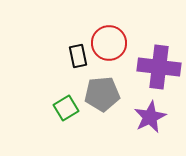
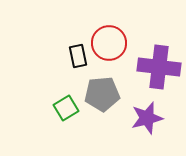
purple star: moved 3 px left, 1 px down; rotated 12 degrees clockwise
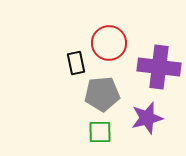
black rectangle: moved 2 px left, 7 px down
green square: moved 34 px right, 24 px down; rotated 30 degrees clockwise
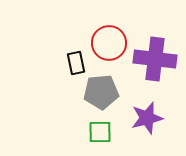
purple cross: moved 4 px left, 8 px up
gray pentagon: moved 1 px left, 2 px up
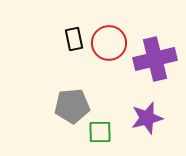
purple cross: rotated 21 degrees counterclockwise
black rectangle: moved 2 px left, 24 px up
gray pentagon: moved 29 px left, 14 px down
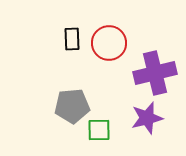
black rectangle: moved 2 px left; rotated 10 degrees clockwise
purple cross: moved 14 px down
green square: moved 1 px left, 2 px up
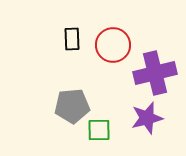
red circle: moved 4 px right, 2 px down
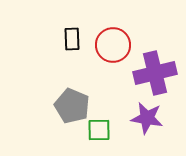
gray pentagon: rotated 28 degrees clockwise
purple star: rotated 24 degrees clockwise
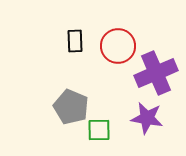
black rectangle: moved 3 px right, 2 px down
red circle: moved 5 px right, 1 px down
purple cross: moved 1 px right; rotated 9 degrees counterclockwise
gray pentagon: moved 1 px left, 1 px down
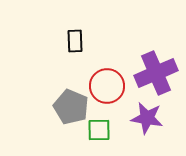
red circle: moved 11 px left, 40 px down
